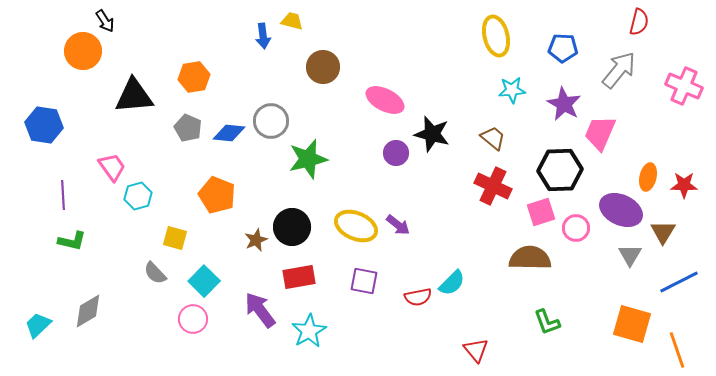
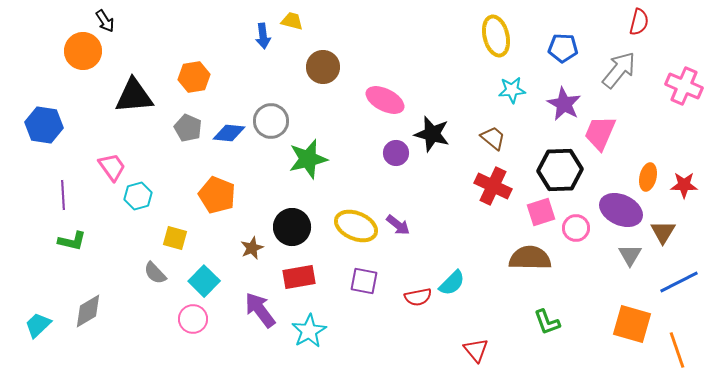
brown star at (256, 240): moved 4 px left, 8 px down
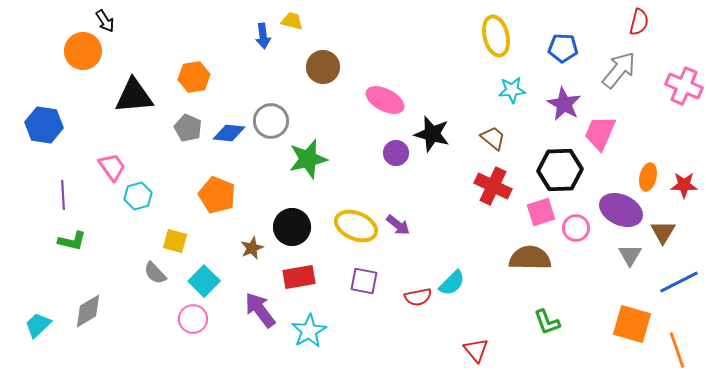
yellow square at (175, 238): moved 3 px down
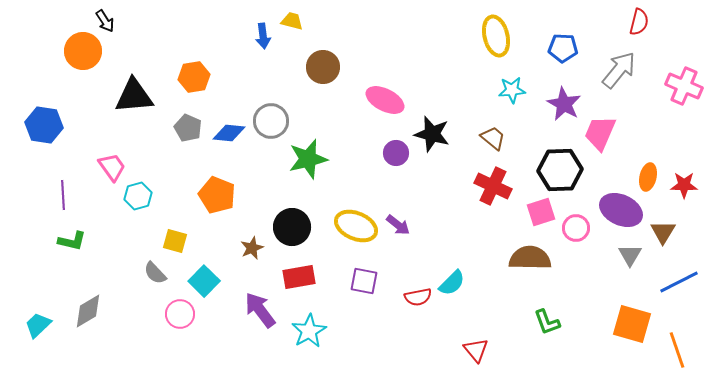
pink circle at (193, 319): moved 13 px left, 5 px up
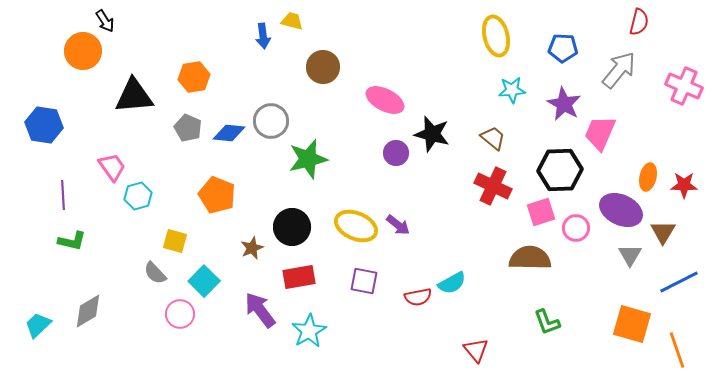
cyan semicircle at (452, 283): rotated 16 degrees clockwise
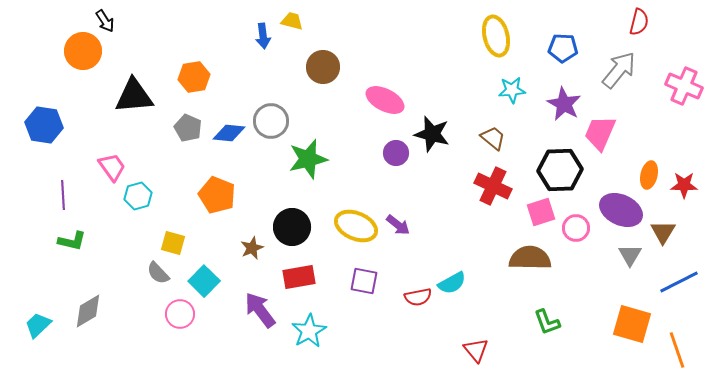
orange ellipse at (648, 177): moved 1 px right, 2 px up
yellow square at (175, 241): moved 2 px left, 2 px down
gray semicircle at (155, 273): moved 3 px right
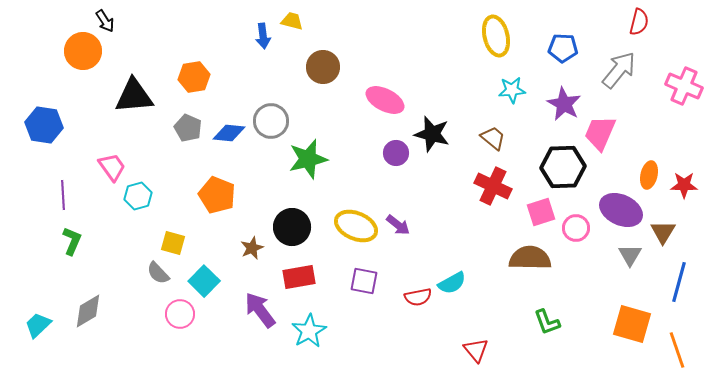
black hexagon at (560, 170): moved 3 px right, 3 px up
green L-shape at (72, 241): rotated 80 degrees counterclockwise
blue line at (679, 282): rotated 48 degrees counterclockwise
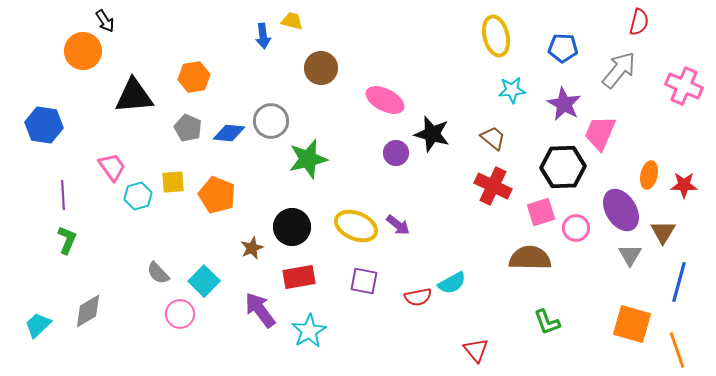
brown circle at (323, 67): moved 2 px left, 1 px down
purple ellipse at (621, 210): rotated 33 degrees clockwise
green L-shape at (72, 241): moved 5 px left, 1 px up
yellow square at (173, 243): moved 61 px up; rotated 20 degrees counterclockwise
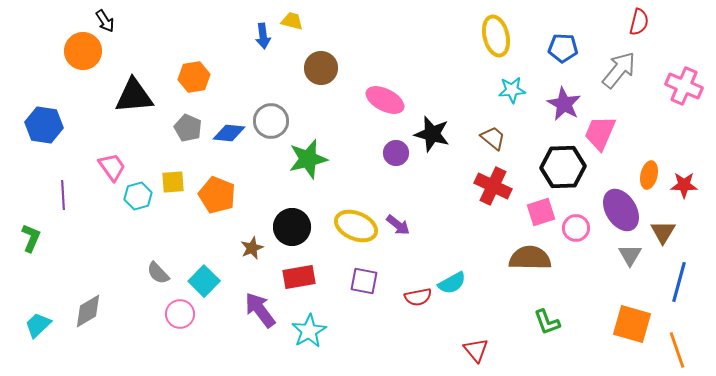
green L-shape at (67, 240): moved 36 px left, 2 px up
